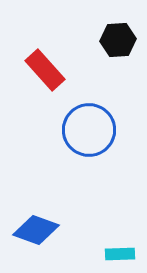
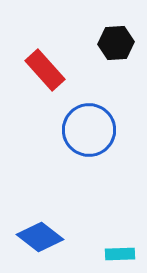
black hexagon: moved 2 px left, 3 px down
blue diamond: moved 4 px right, 7 px down; rotated 18 degrees clockwise
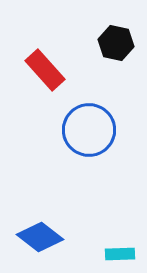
black hexagon: rotated 16 degrees clockwise
